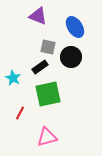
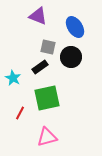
green square: moved 1 px left, 4 px down
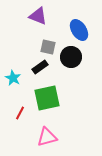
blue ellipse: moved 4 px right, 3 px down
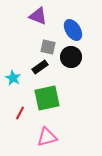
blue ellipse: moved 6 px left
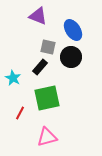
black rectangle: rotated 14 degrees counterclockwise
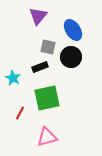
purple triangle: rotated 48 degrees clockwise
black rectangle: rotated 28 degrees clockwise
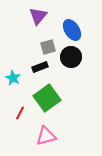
blue ellipse: moved 1 px left
gray square: rotated 28 degrees counterclockwise
green square: rotated 24 degrees counterclockwise
pink triangle: moved 1 px left, 1 px up
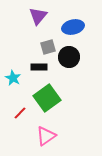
blue ellipse: moved 1 px right, 3 px up; rotated 70 degrees counterclockwise
black circle: moved 2 px left
black rectangle: moved 1 px left; rotated 21 degrees clockwise
red line: rotated 16 degrees clockwise
pink triangle: rotated 20 degrees counterclockwise
